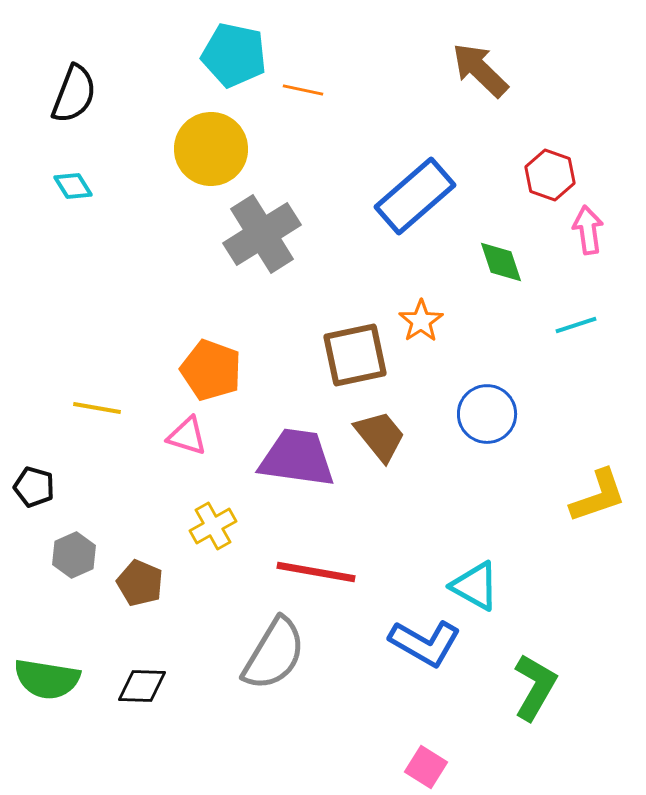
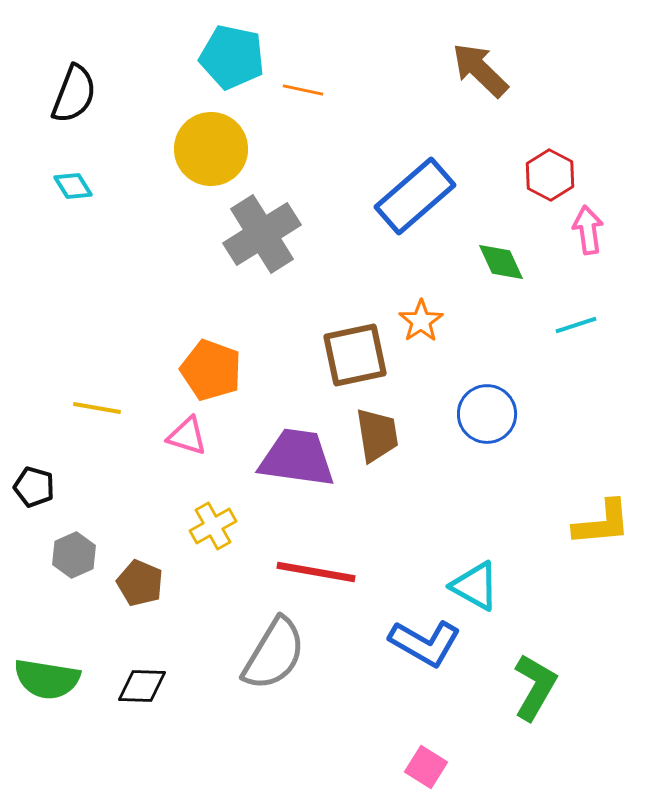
cyan pentagon: moved 2 px left, 2 px down
red hexagon: rotated 9 degrees clockwise
green diamond: rotated 6 degrees counterclockwise
brown trapezoid: moved 3 px left, 1 px up; rotated 30 degrees clockwise
yellow L-shape: moved 4 px right, 27 px down; rotated 14 degrees clockwise
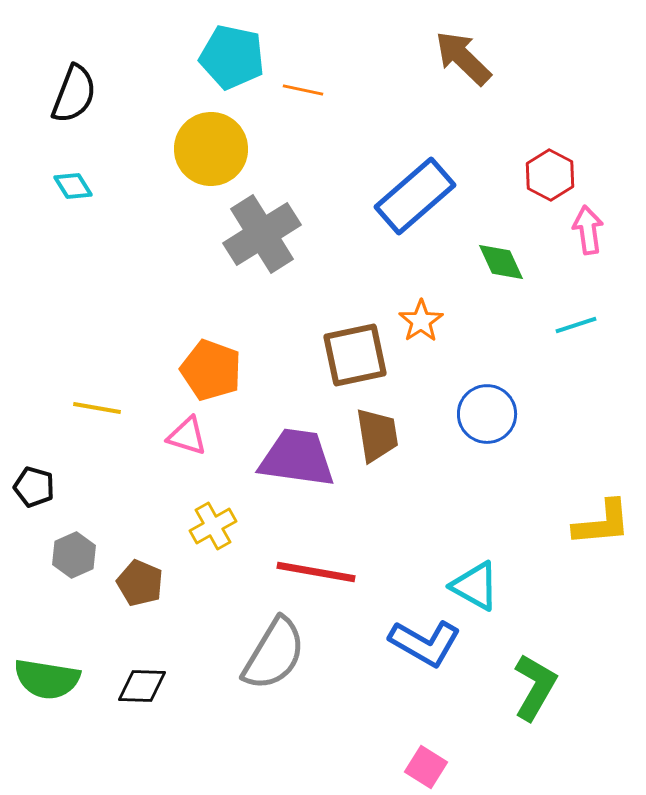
brown arrow: moved 17 px left, 12 px up
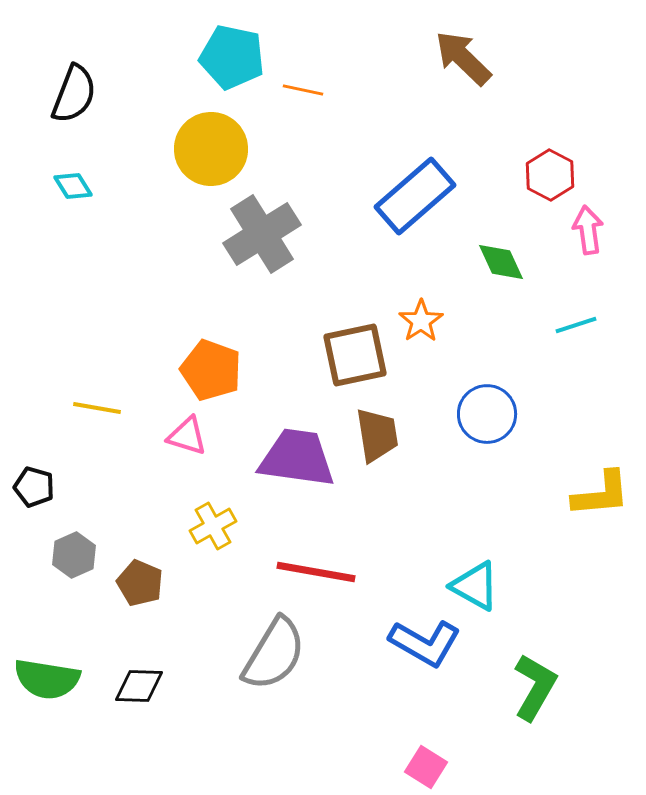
yellow L-shape: moved 1 px left, 29 px up
black diamond: moved 3 px left
